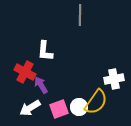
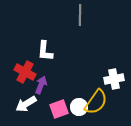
purple arrow: rotated 54 degrees clockwise
white arrow: moved 4 px left, 4 px up
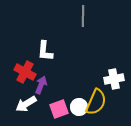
gray line: moved 3 px right, 1 px down
yellow semicircle: rotated 12 degrees counterclockwise
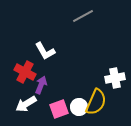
gray line: rotated 60 degrees clockwise
white L-shape: rotated 35 degrees counterclockwise
white cross: moved 1 px right, 1 px up
